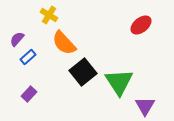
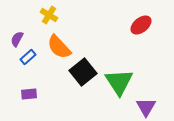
purple semicircle: rotated 14 degrees counterclockwise
orange semicircle: moved 5 px left, 4 px down
purple rectangle: rotated 42 degrees clockwise
purple triangle: moved 1 px right, 1 px down
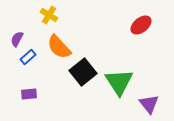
purple triangle: moved 3 px right, 3 px up; rotated 10 degrees counterclockwise
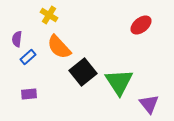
purple semicircle: rotated 21 degrees counterclockwise
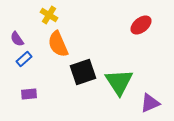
purple semicircle: rotated 42 degrees counterclockwise
orange semicircle: moved 1 px left, 3 px up; rotated 20 degrees clockwise
blue rectangle: moved 4 px left, 2 px down
black square: rotated 20 degrees clockwise
purple triangle: moved 1 px right, 1 px up; rotated 45 degrees clockwise
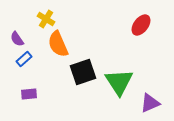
yellow cross: moved 3 px left, 4 px down
red ellipse: rotated 15 degrees counterclockwise
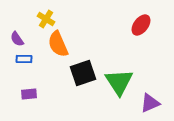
blue rectangle: rotated 42 degrees clockwise
black square: moved 1 px down
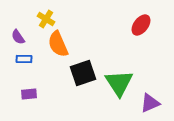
purple semicircle: moved 1 px right, 2 px up
green triangle: moved 1 px down
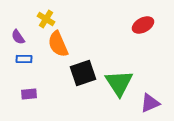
red ellipse: moved 2 px right; rotated 25 degrees clockwise
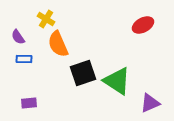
green triangle: moved 2 px left, 2 px up; rotated 24 degrees counterclockwise
purple rectangle: moved 9 px down
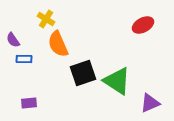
purple semicircle: moved 5 px left, 3 px down
